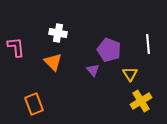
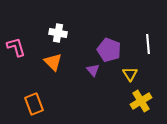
pink L-shape: rotated 10 degrees counterclockwise
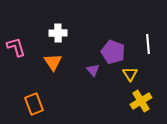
white cross: rotated 12 degrees counterclockwise
purple pentagon: moved 4 px right, 2 px down
orange triangle: rotated 12 degrees clockwise
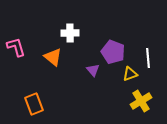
white cross: moved 12 px right
white line: moved 14 px down
orange triangle: moved 5 px up; rotated 18 degrees counterclockwise
yellow triangle: rotated 42 degrees clockwise
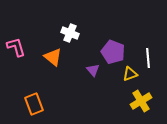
white cross: rotated 24 degrees clockwise
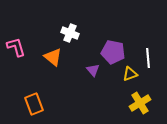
purple pentagon: rotated 10 degrees counterclockwise
yellow cross: moved 1 px left, 2 px down
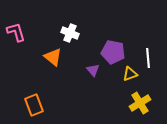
pink L-shape: moved 15 px up
orange rectangle: moved 1 px down
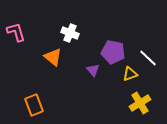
white line: rotated 42 degrees counterclockwise
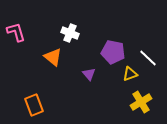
purple triangle: moved 4 px left, 4 px down
yellow cross: moved 1 px right, 1 px up
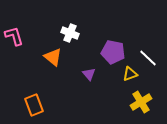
pink L-shape: moved 2 px left, 4 px down
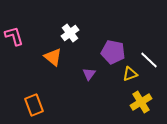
white cross: rotated 30 degrees clockwise
white line: moved 1 px right, 2 px down
purple triangle: rotated 16 degrees clockwise
